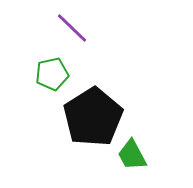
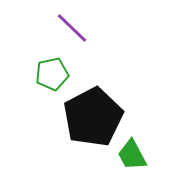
black pentagon: rotated 4 degrees clockwise
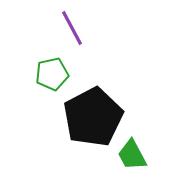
purple line: rotated 18 degrees clockwise
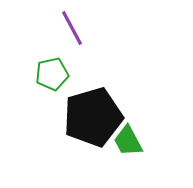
black pentagon: rotated 12 degrees clockwise
green trapezoid: moved 4 px left, 14 px up
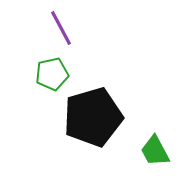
purple line: moved 11 px left
green trapezoid: moved 27 px right, 10 px down
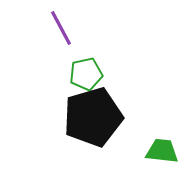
green pentagon: moved 34 px right
green trapezoid: moved 7 px right; rotated 124 degrees clockwise
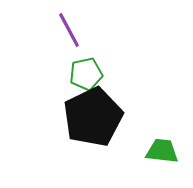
purple line: moved 8 px right, 2 px down
black pentagon: rotated 10 degrees counterclockwise
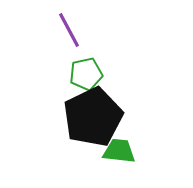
green trapezoid: moved 43 px left
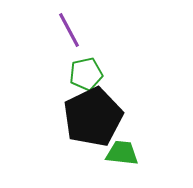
green trapezoid: moved 3 px right, 2 px down
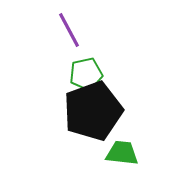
black pentagon: moved 6 px up; rotated 6 degrees clockwise
